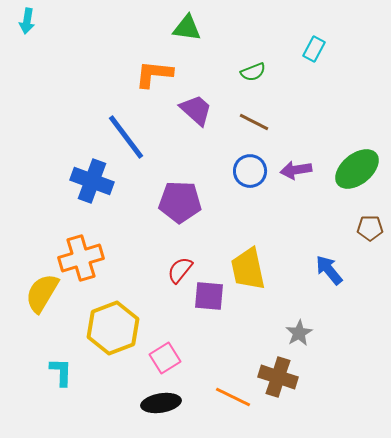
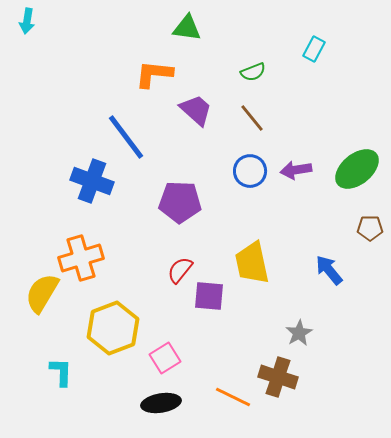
brown line: moved 2 px left, 4 px up; rotated 24 degrees clockwise
yellow trapezoid: moved 4 px right, 6 px up
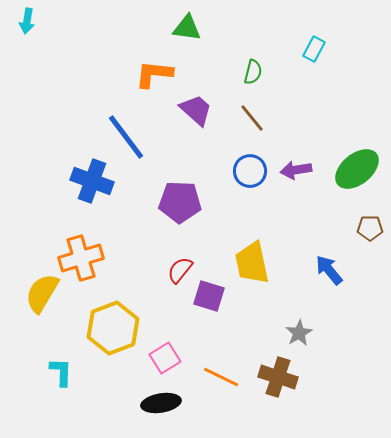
green semicircle: rotated 55 degrees counterclockwise
purple square: rotated 12 degrees clockwise
orange line: moved 12 px left, 20 px up
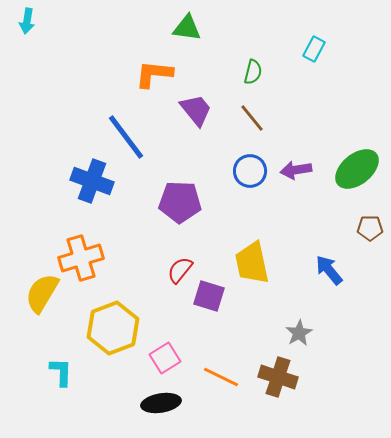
purple trapezoid: rotated 9 degrees clockwise
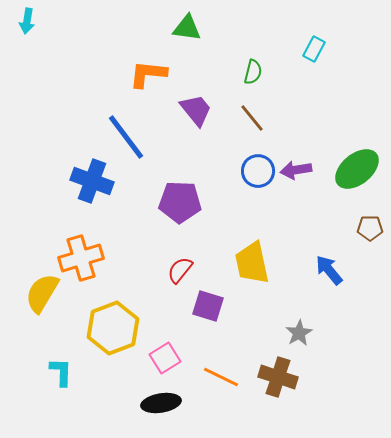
orange L-shape: moved 6 px left
blue circle: moved 8 px right
purple square: moved 1 px left, 10 px down
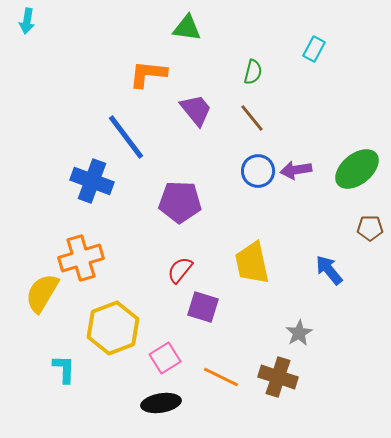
purple square: moved 5 px left, 1 px down
cyan L-shape: moved 3 px right, 3 px up
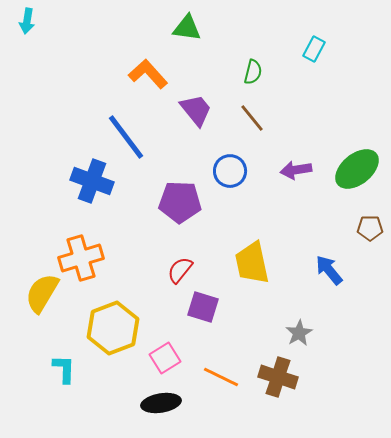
orange L-shape: rotated 42 degrees clockwise
blue circle: moved 28 px left
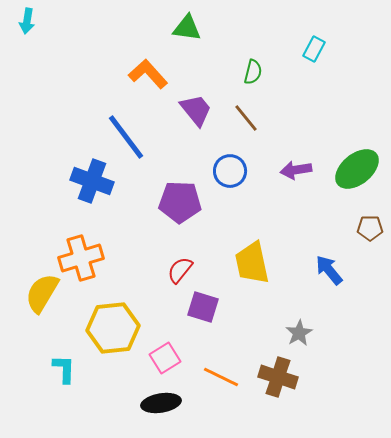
brown line: moved 6 px left
yellow hexagon: rotated 15 degrees clockwise
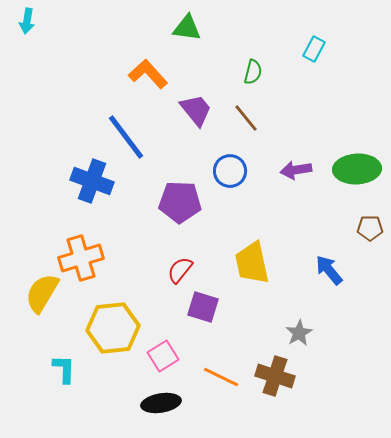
green ellipse: rotated 36 degrees clockwise
pink square: moved 2 px left, 2 px up
brown cross: moved 3 px left, 1 px up
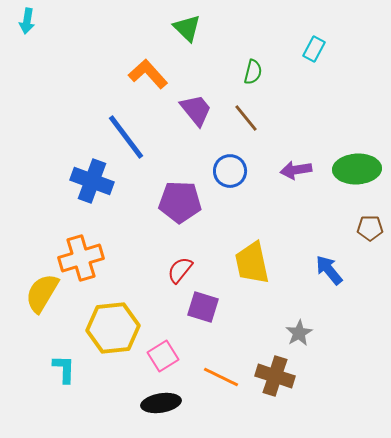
green triangle: rotated 36 degrees clockwise
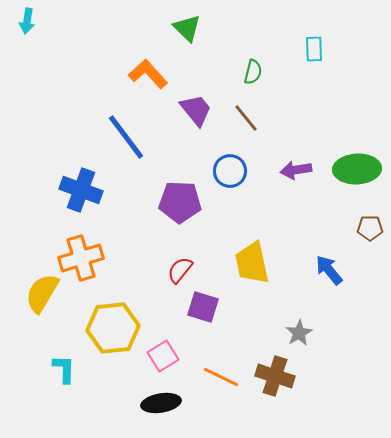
cyan rectangle: rotated 30 degrees counterclockwise
blue cross: moved 11 px left, 9 px down
